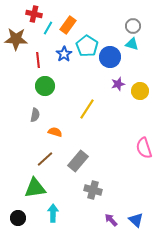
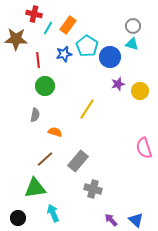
blue star: rotated 21 degrees clockwise
gray cross: moved 1 px up
cyan arrow: rotated 24 degrees counterclockwise
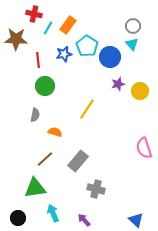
cyan triangle: rotated 32 degrees clockwise
gray cross: moved 3 px right
purple arrow: moved 27 px left
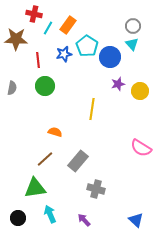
yellow line: moved 5 px right; rotated 25 degrees counterclockwise
gray semicircle: moved 23 px left, 27 px up
pink semicircle: moved 3 px left; rotated 40 degrees counterclockwise
cyan arrow: moved 3 px left, 1 px down
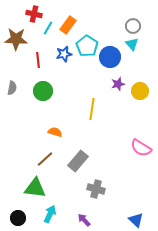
green circle: moved 2 px left, 5 px down
green triangle: rotated 15 degrees clockwise
cyan arrow: rotated 48 degrees clockwise
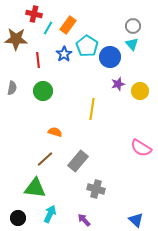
blue star: rotated 21 degrees counterclockwise
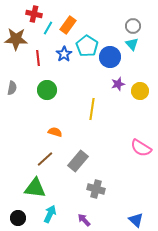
red line: moved 2 px up
green circle: moved 4 px right, 1 px up
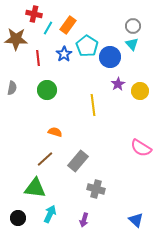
purple star: rotated 16 degrees counterclockwise
yellow line: moved 1 px right, 4 px up; rotated 15 degrees counterclockwise
purple arrow: rotated 120 degrees counterclockwise
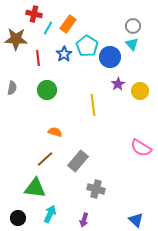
orange rectangle: moved 1 px up
